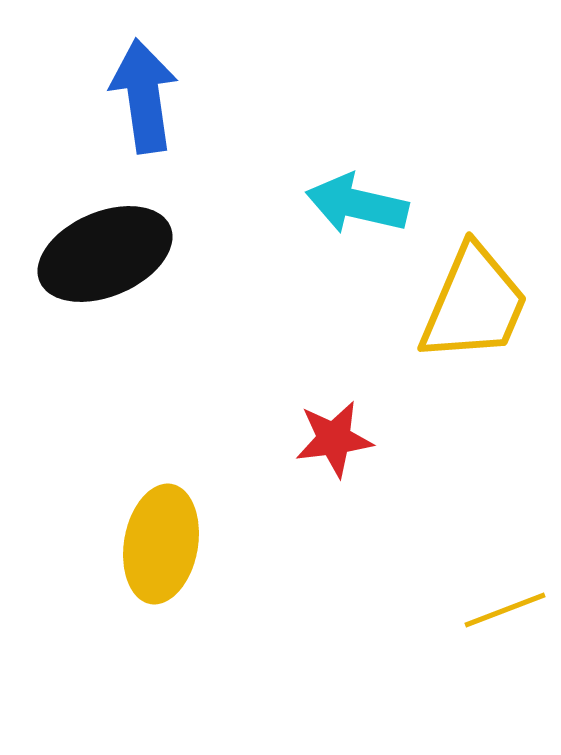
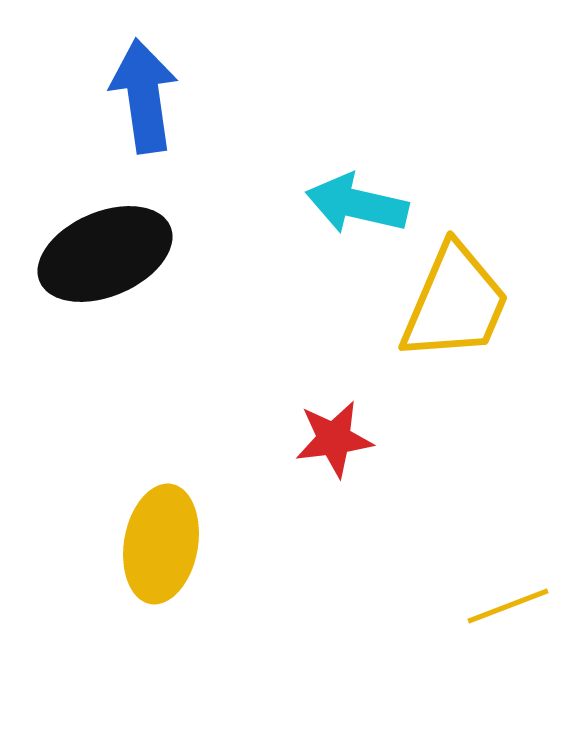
yellow trapezoid: moved 19 px left, 1 px up
yellow line: moved 3 px right, 4 px up
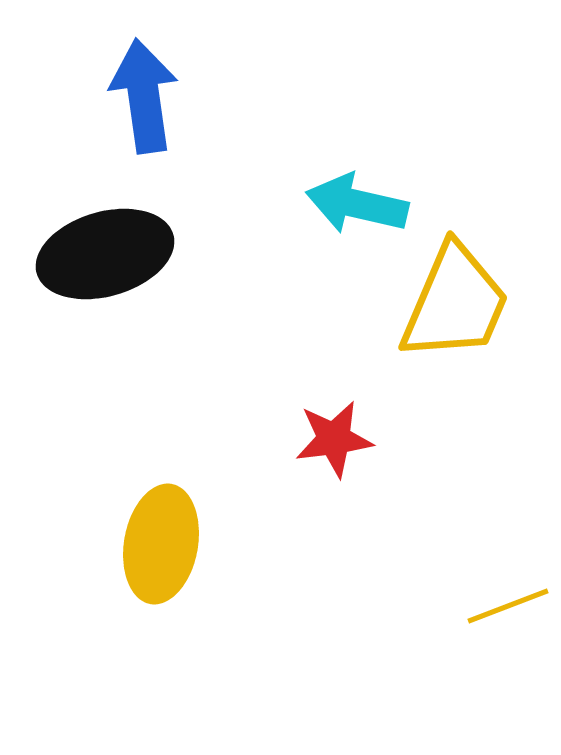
black ellipse: rotated 7 degrees clockwise
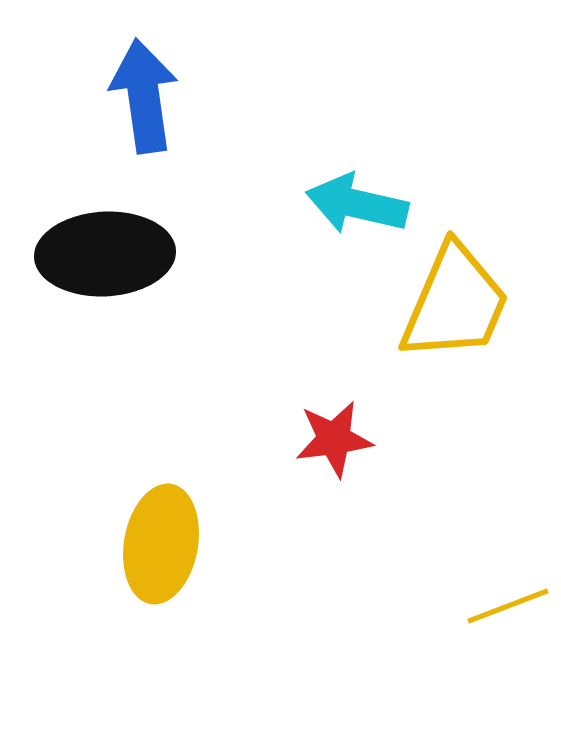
black ellipse: rotated 13 degrees clockwise
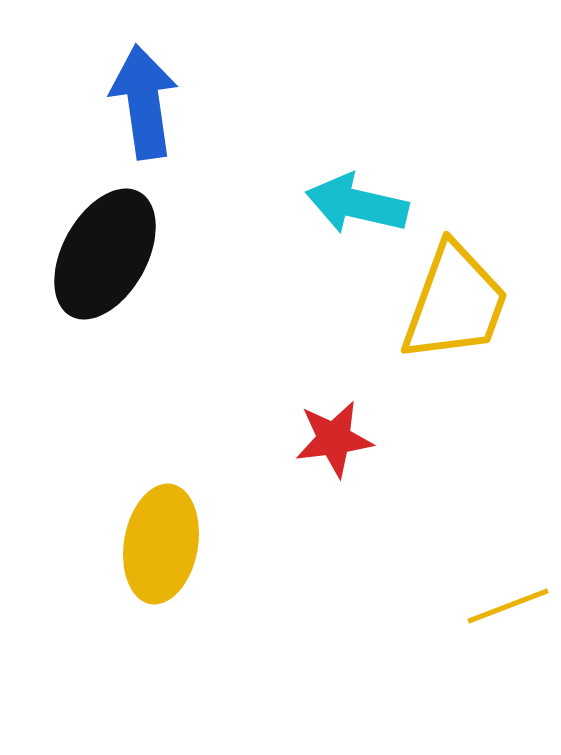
blue arrow: moved 6 px down
black ellipse: rotated 58 degrees counterclockwise
yellow trapezoid: rotated 3 degrees counterclockwise
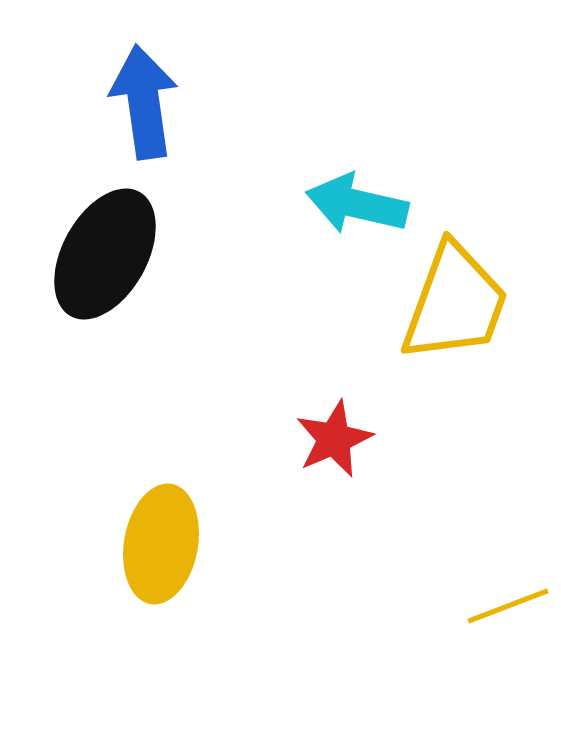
red star: rotated 16 degrees counterclockwise
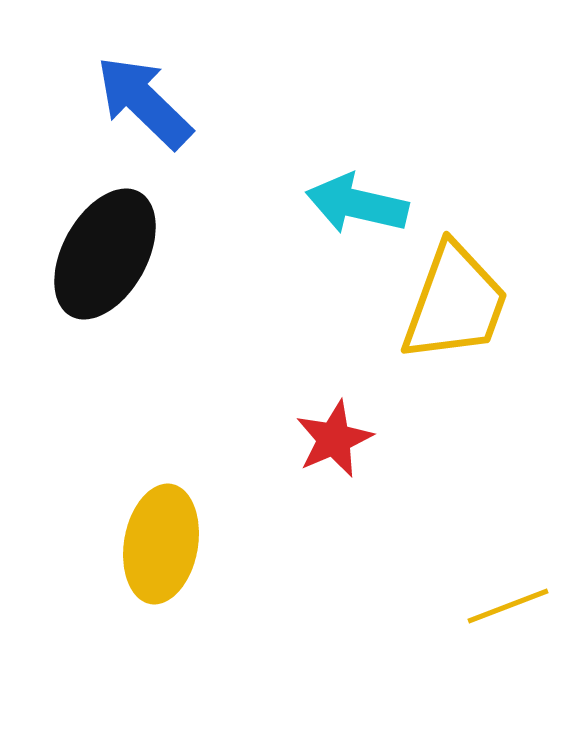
blue arrow: rotated 38 degrees counterclockwise
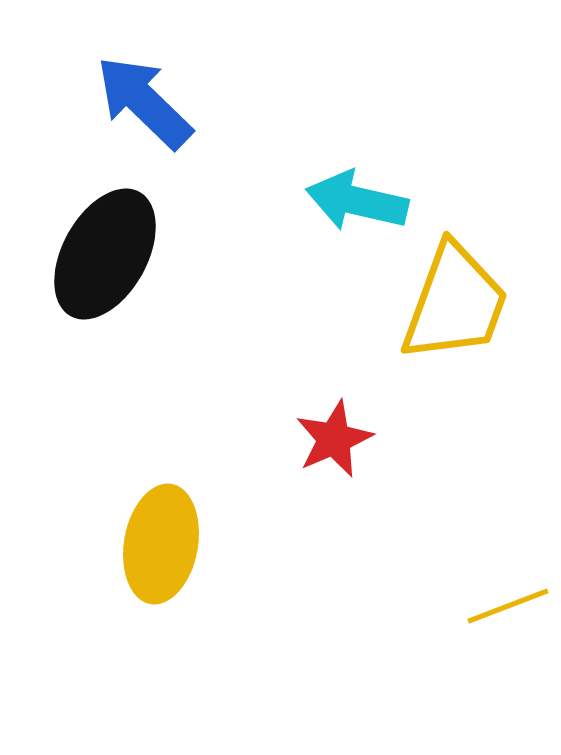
cyan arrow: moved 3 px up
